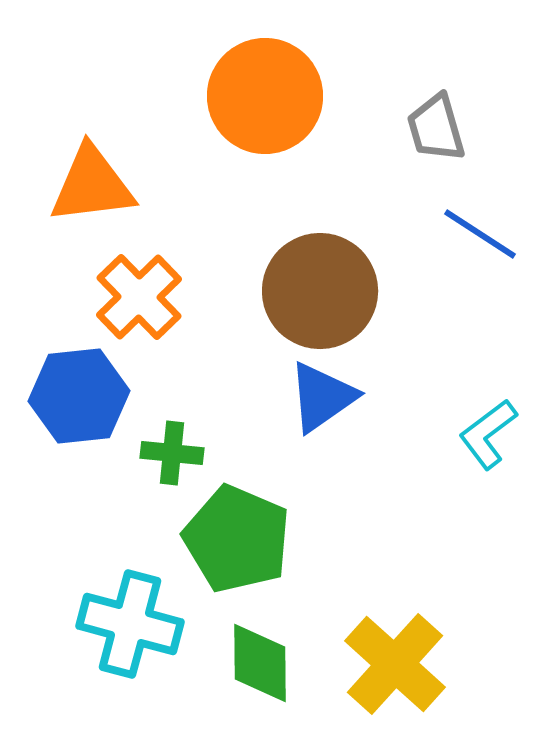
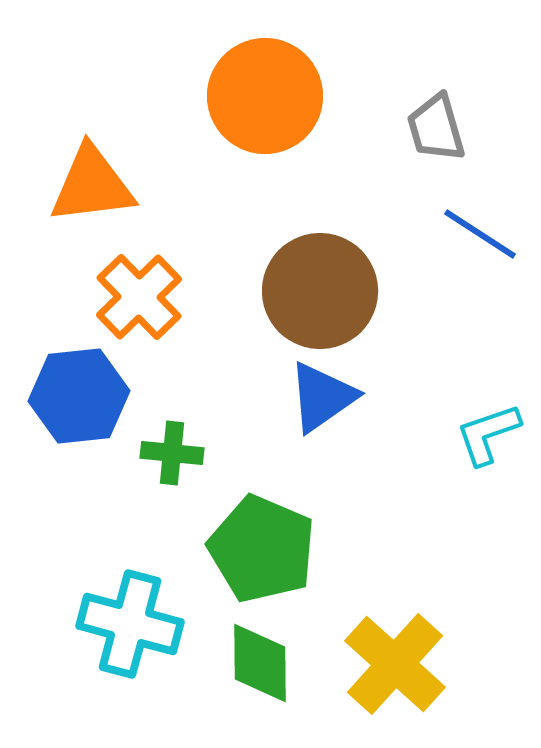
cyan L-shape: rotated 18 degrees clockwise
green pentagon: moved 25 px right, 10 px down
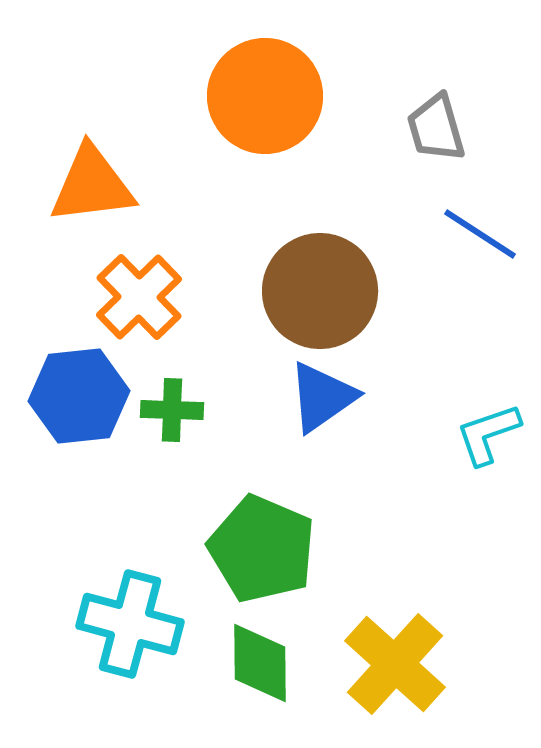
green cross: moved 43 px up; rotated 4 degrees counterclockwise
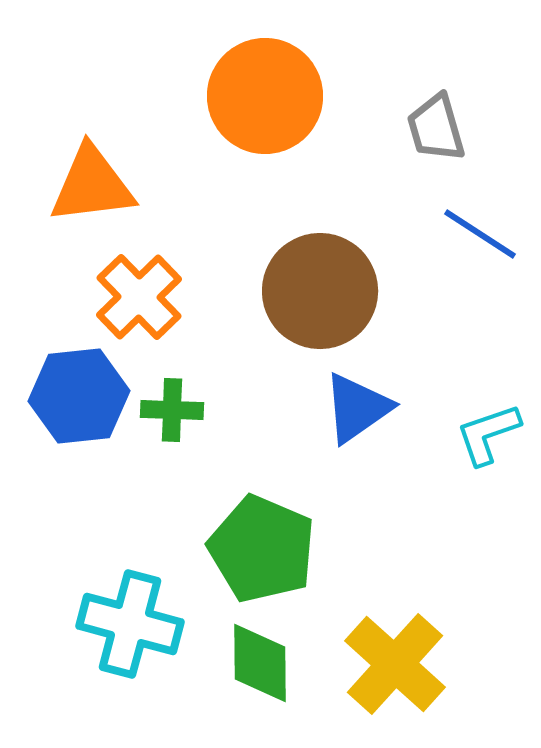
blue triangle: moved 35 px right, 11 px down
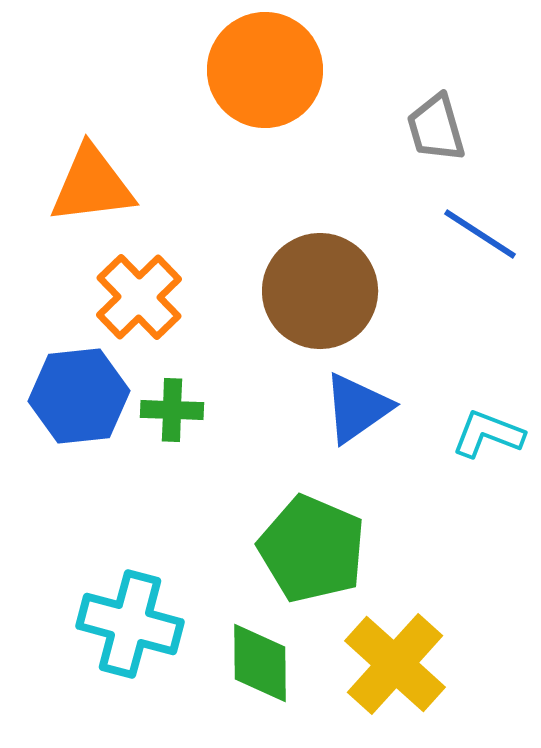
orange circle: moved 26 px up
cyan L-shape: rotated 40 degrees clockwise
green pentagon: moved 50 px right
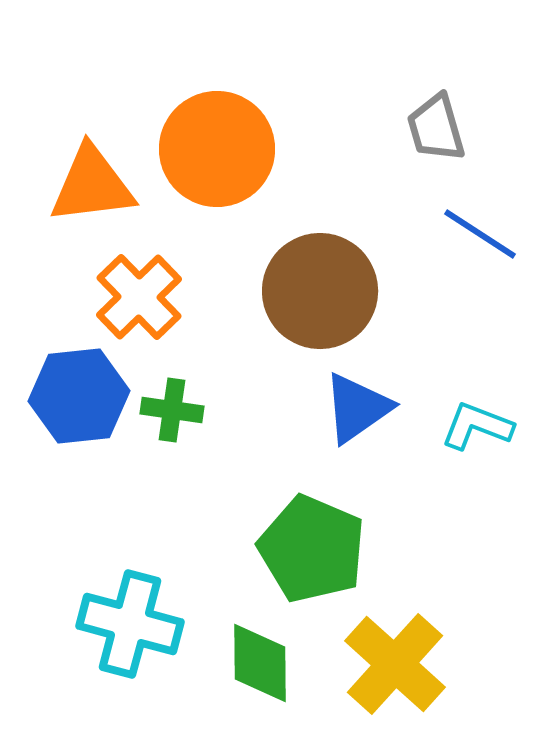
orange circle: moved 48 px left, 79 px down
green cross: rotated 6 degrees clockwise
cyan L-shape: moved 11 px left, 8 px up
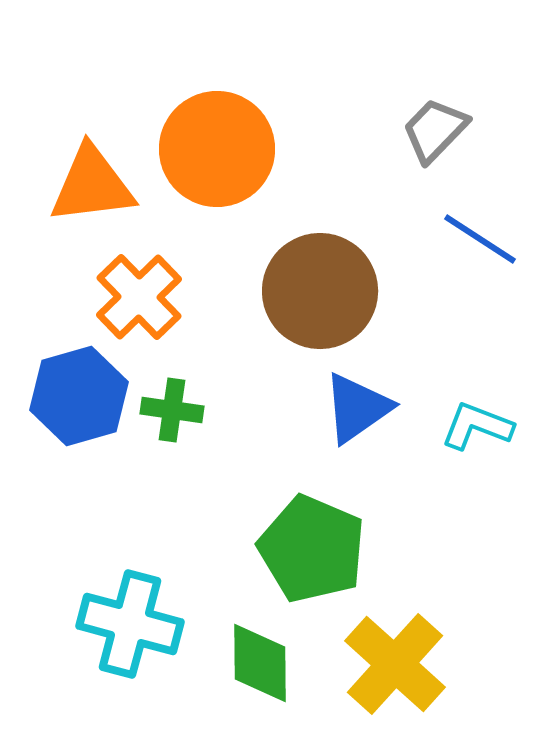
gray trapezoid: moved 1 px left, 2 px down; rotated 60 degrees clockwise
blue line: moved 5 px down
blue hexagon: rotated 10 degrees counterclockwise
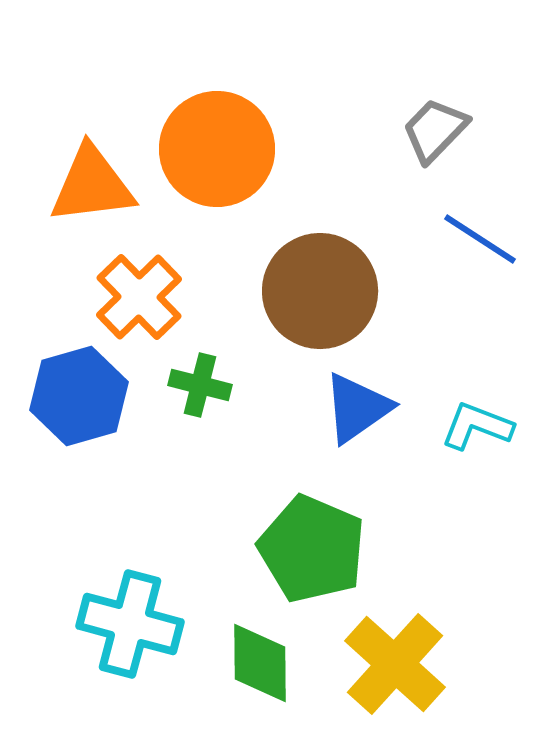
green cross: moved 28 px right, 25 px up; rotated 6 degrees clockwise
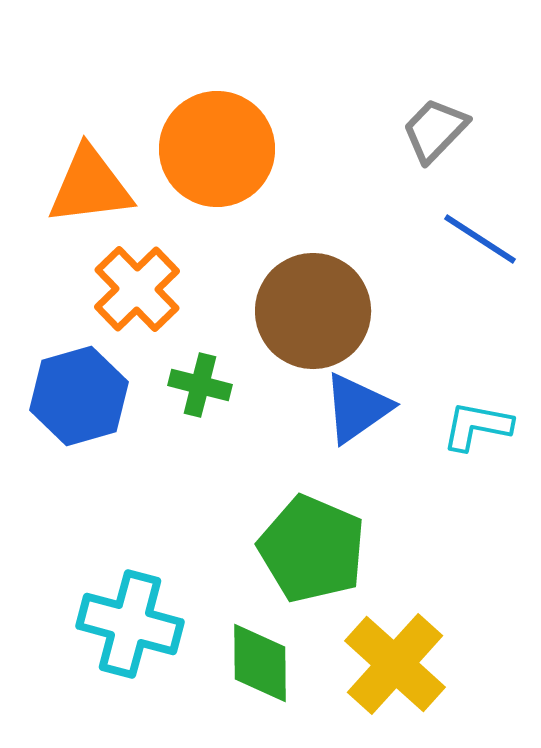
orange triangle: moved 2 px left, 1 px down
brown circle: moved 7 px left, 20 px down
orange cross: moved 2 px left, 8 px up
cyan L-shape: rotated 10 degrees counterclockwise
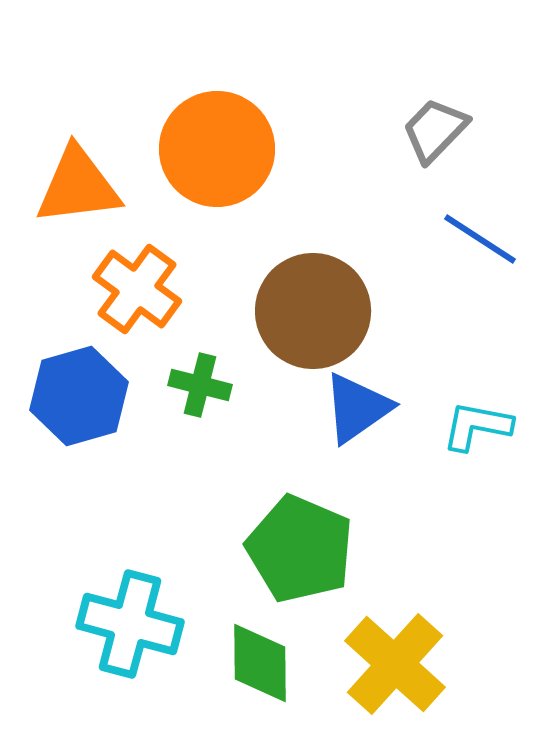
orange triangle: moved 12 px left
orange cross: rotated 10 degrees counterclockwise
green pentagon: moved 12 px left
